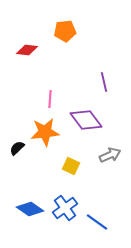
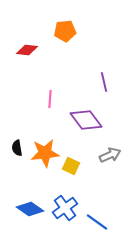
orange star: moved 21 px down
black semicircle: rotated 56 degrees counterclockwise
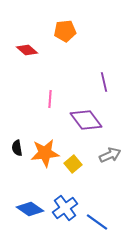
red diamond: rotated 35 degrees clockwise
yellow square: moved 2 px right, 2 px up; rotated 24 degrees clockwise
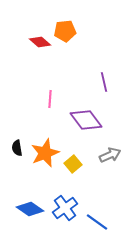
red diamond: moved 13 px right, 8 px up
orange star: rotated 16 degrees counterclockwise
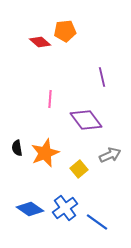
purple line: moved 2 px left, 5 px up
yellow square: moved 6 px right, 5 px down
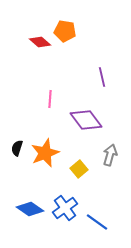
orange pentagon: rotated 15 degrees clockwise
black semicircle: rotated 28 degrees clockwise
gray arrow: rotated 50 degrees counterclockwise
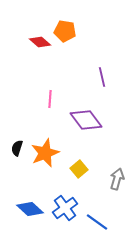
gray arrow: moved 7 px right, 24 px down
blue diamond: rotated 8 degrees clockwise
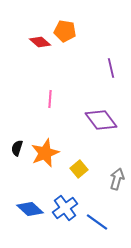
purple line: moved 9 px right, 9 px up
purple diamond: moved 15 px right
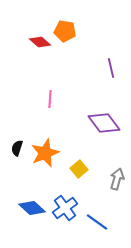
purple diamond: moved 3 px right, 3 px down
blue diamond: moved 2 px right, 1 px up
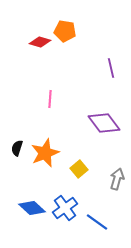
red diamond: rotated 25 degrees counterclockwise
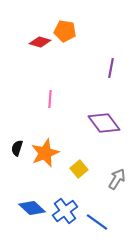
purple line: rotated 24 degrees clockwise
gray arrow: rotated 15 degrees clockwise
blue cross: moved 3 px down
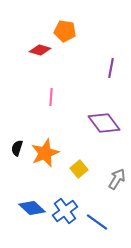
red diamond: moved 8 px down
pink line: moved 1 px right, 2 px up
